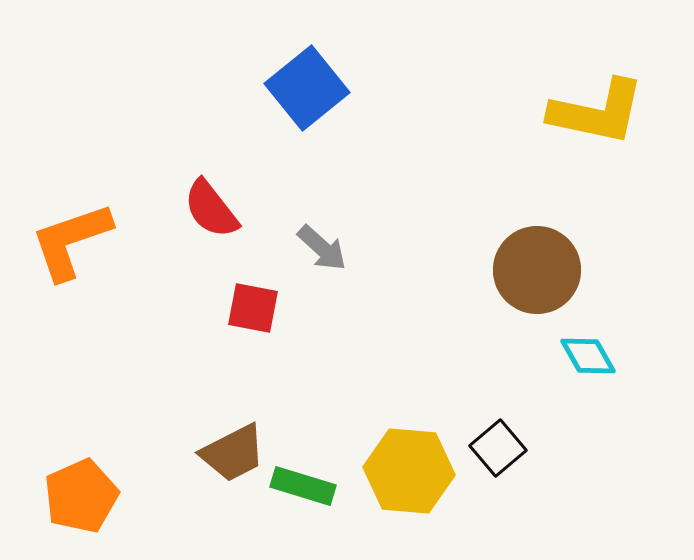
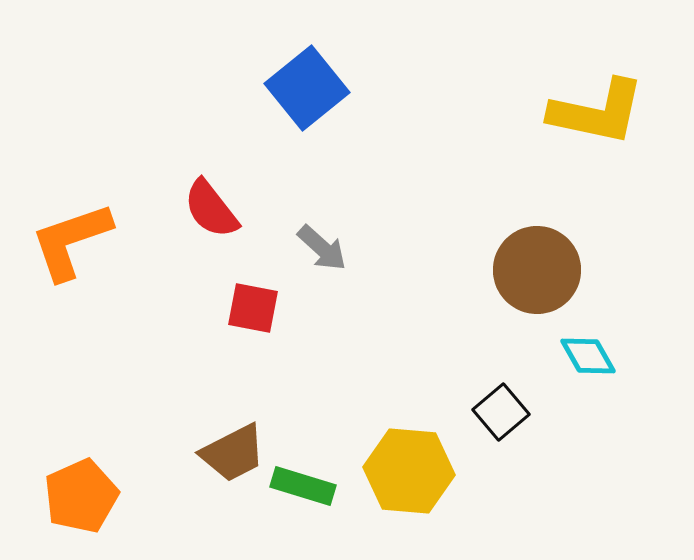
black square: moved 3 px right, 36 px up
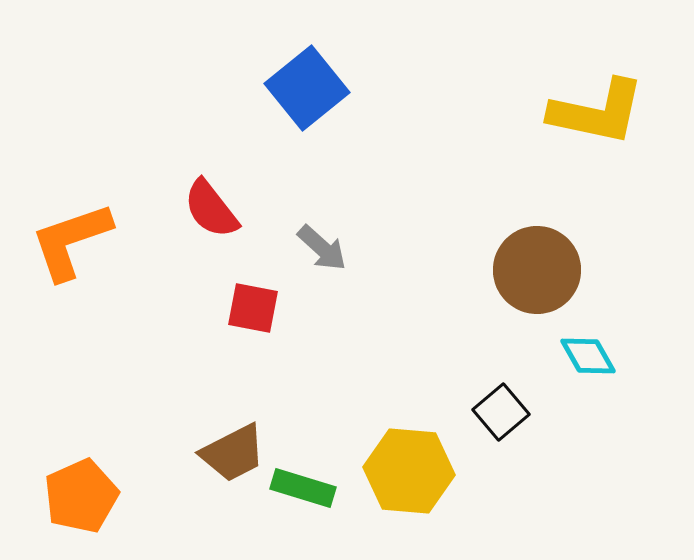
green rectangle: moved 2 px down
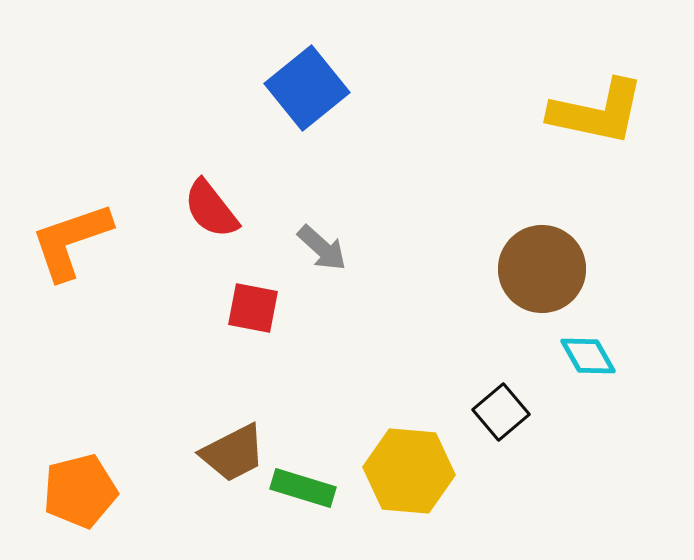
brown circle: moved 5 px right, 1 px up
orange pentagon: moved 1 px left, 5 px up; rotated 10 degrees clockwise
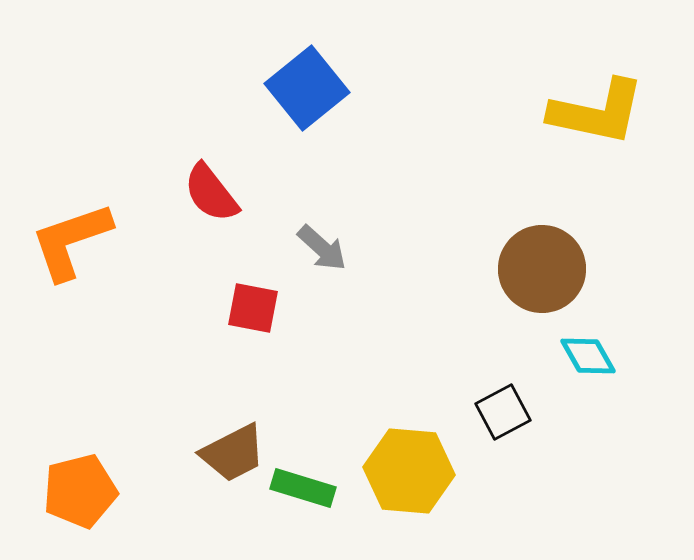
red semicircle: moved 16 px up
black square: moved 2 px right; rotated 12 degrees clockwise
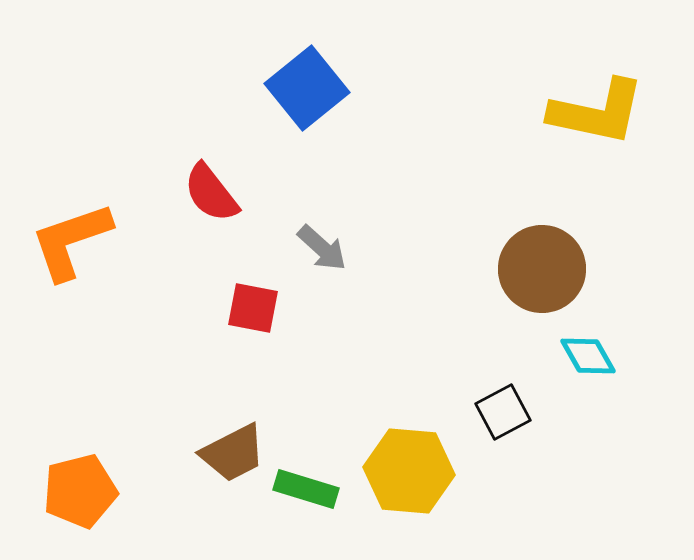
green rectangle: moved 3 px right, 1 px down
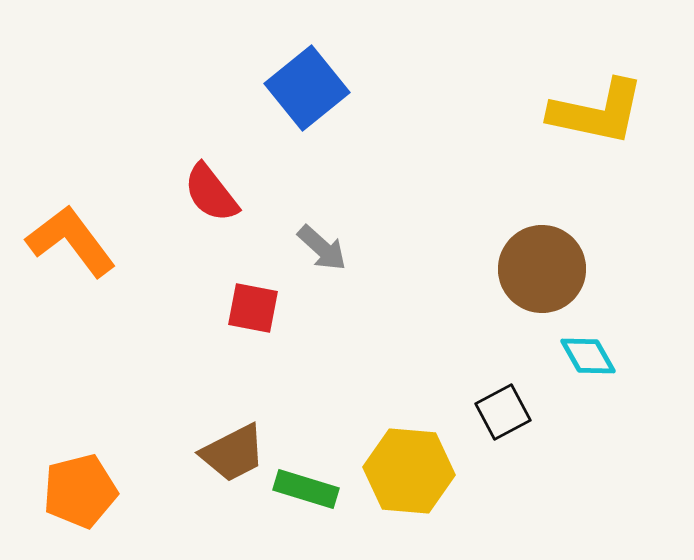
orange L-shape: rotated 72 degrees clockwise
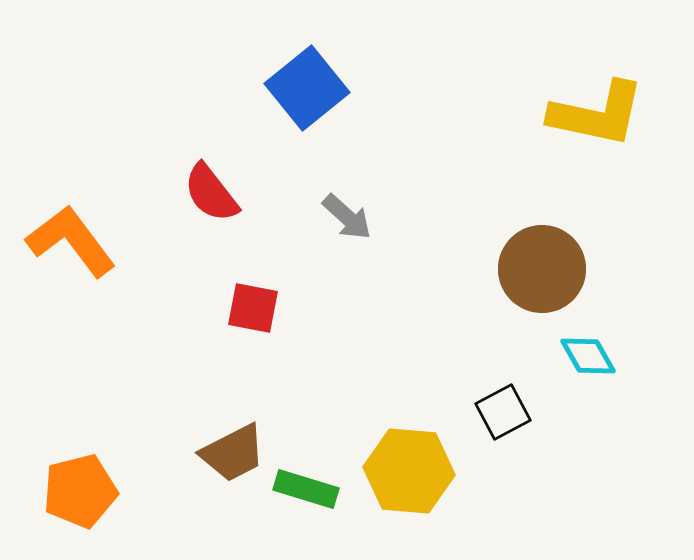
yellow L-shape: moved 2 px down
gray arrow: moved 25 px right, 31 px up
